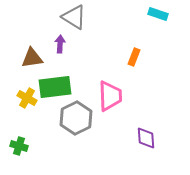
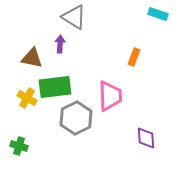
brown triangle: rotated 20 degrees clockwise
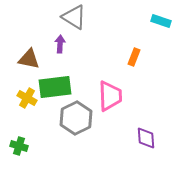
cyan rectangle: moved 3 px right, 7 px down
brown triangle: moved 3 px left, 1 px down
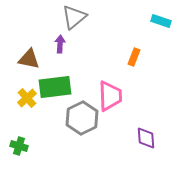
gray triangle: rotated 48 degrees clockwise
yellow cross: rotated 18 degrees clockwise
gray hexagon: moved 6 px right
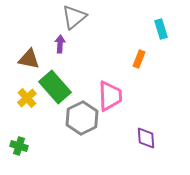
cyan rectangle: moved 8 px down; rotated 54 degrees clockwise
orange rectangle: moved 5 px right, 2 px down
green rectangle: rotated 56 degrees clockwise
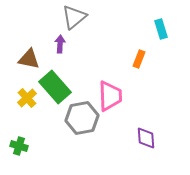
gray hexagon: rotated 16 degrees clockwise
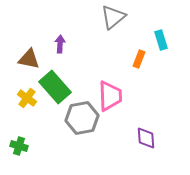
gray triangle: moved 39 px right
cyan rectangle: moved 11 px down
yellow cross: rotated 12 degrees counterclockwise
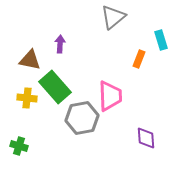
brown triangle: moved 1 px right, 1 px down
yellow cross: rotated 30 degrees counterclockwise
